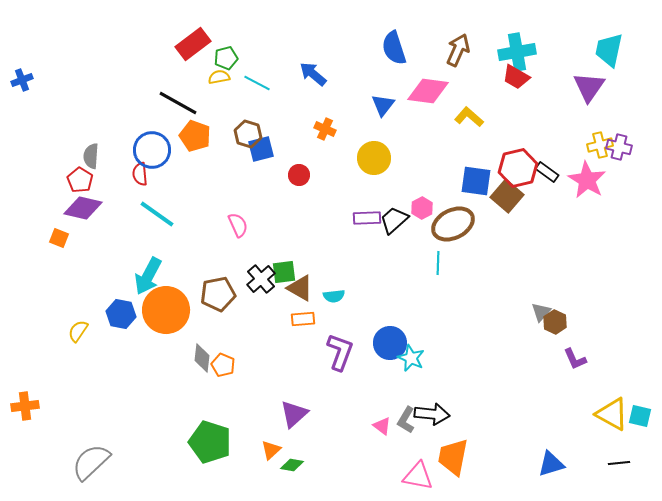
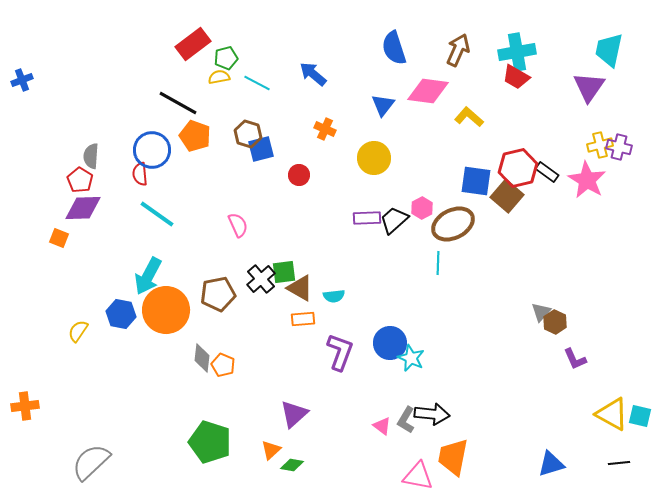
purple diamond at (83, 208): rotated 15 degrees counterclockwise
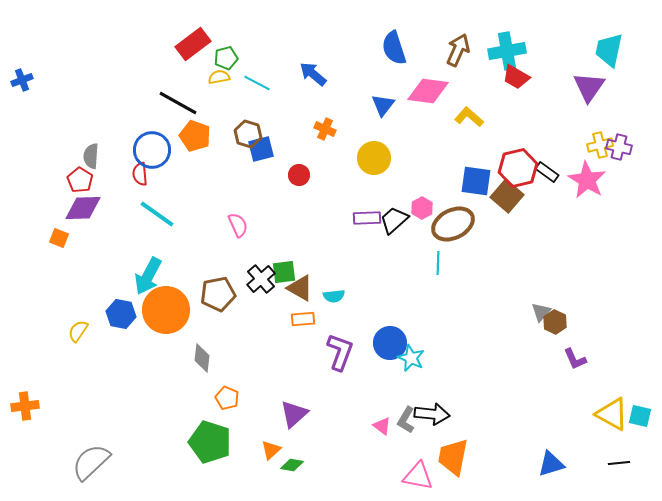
cyan cross at (517, 52): moved 10 px left, 1 px up
orange pentagon at (223, 365): moved 4 px right, 33 px down
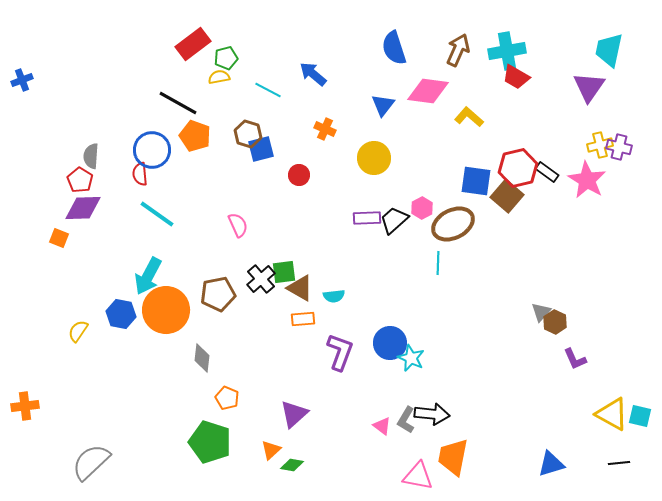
cyan line at (257, 83): moved 11 px right, 7 px down
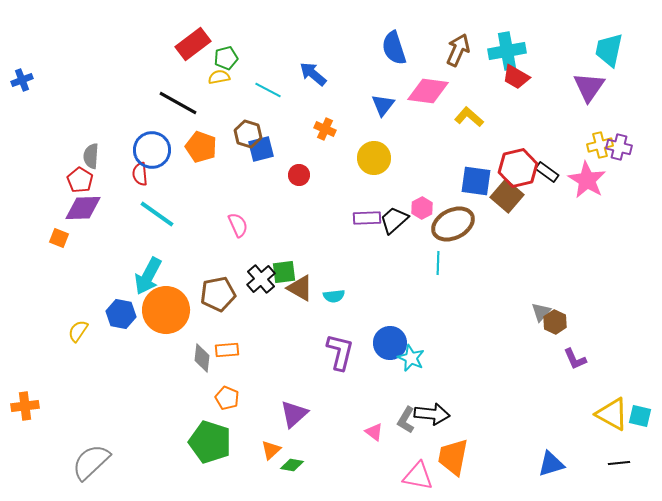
orange pentagon at (195, 136): moved 6 px right, 11 px down
orange rectangle at (303, 319): moved 76 px left, 31 px down
purple L-shape at (340, 352): rotated 6 degrees counterclockwise
pink triangle at (382, 426): moved 8 px left, 6 px down
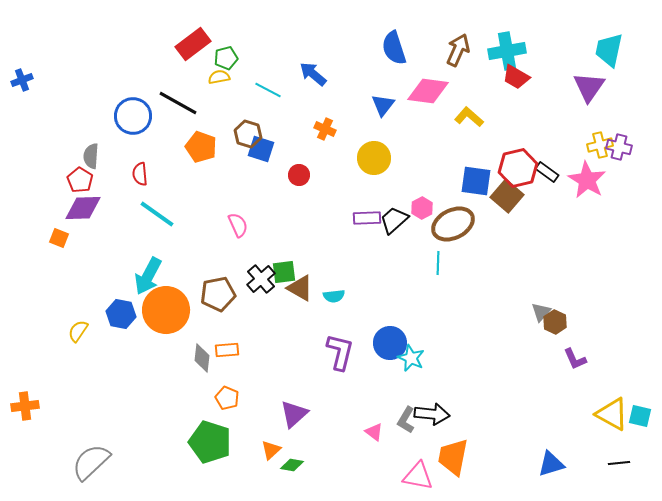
blue square at (261, 149): rotated 32 degrees clockwise
blue circle at (152, 150): moved 19 px left, 34 px up
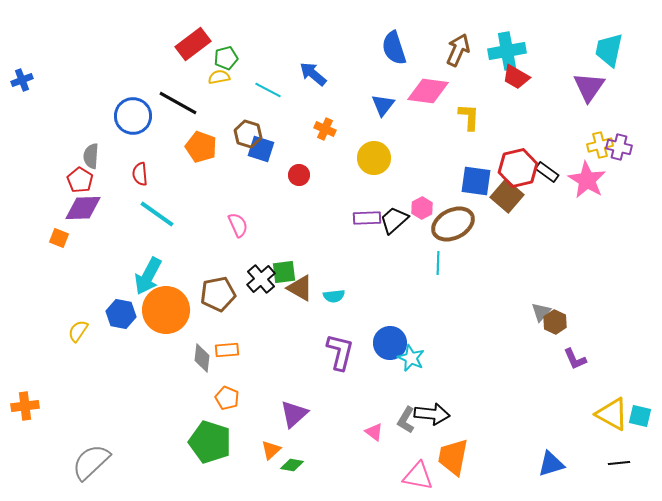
yellow L-shape at (469, 117): rotated 52 degrees clockwise
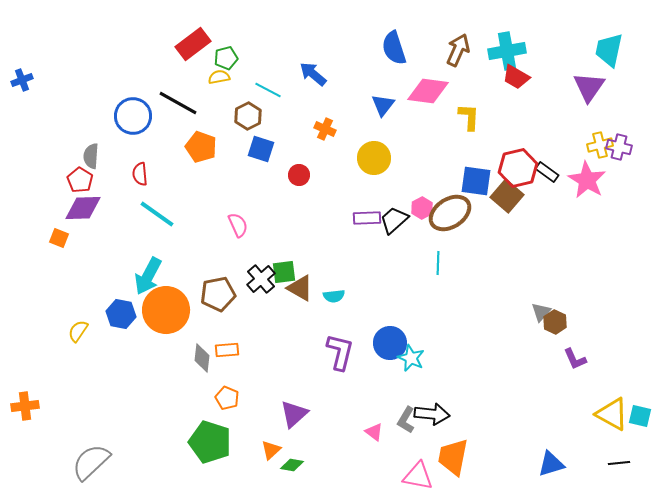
brown hexagon at (248, 134): moved 18 px up; rotated 16 degrees clockwise
brown ellipse at (453, 224): moved 3 px left, 11 px up; rotated 6 degrees counterclockwise
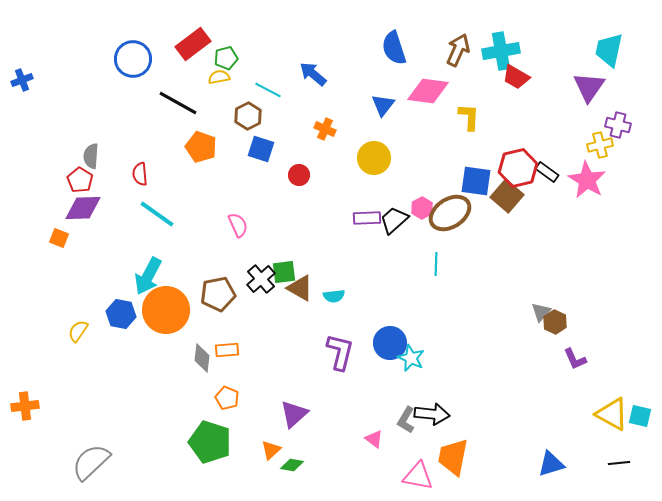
cyan cross at (507, 51): moved 6 px left
blue circle at (133, 116): moved 57 px up
purple cross at (619, 147): moved 1 px left, 22 px up
cyan line at (438, 263): moved 2 px left, 1 px down
pink triangle at (374, 432): moved 7 px down
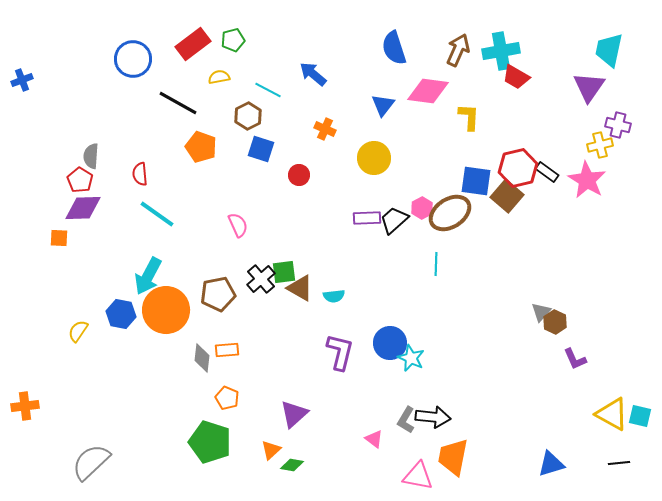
green pentagon at (226, 58): moved 7 px right, 18 px up
orange square at (59, 238): rotated 18 degrees counterclockwise
black arrow at (432, 414): moved 1 px right, 3 px down
